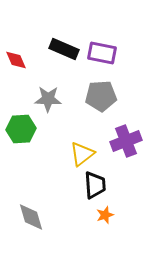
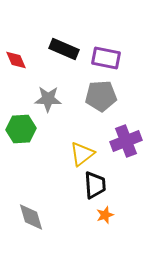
purple rectangle: moved 4 px right, 5 px down
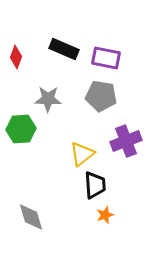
red diamond: moved 3 px up; rotated 45 degrees clockwise
gray pentagon: rotated 12 degrees clockwise
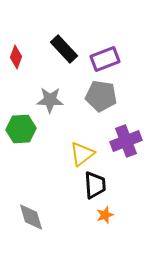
black rectangle: rotated 24 degrees clockwise
purple rectangle: moved 1 px left, 1 px down; rotated 32 degrees counterclockwise
gray star: moved 2 px right, 1 px down
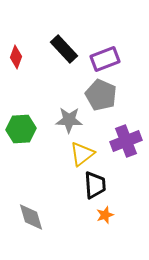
gray pentagon: moved 1 px up; rotated 16 degrees clockwise
gray star: moved 19 px right, 20 px down
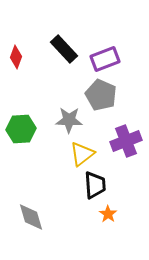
orange star: moved 3 px right, 1 px up; rotated 18 degrees counterclockwise
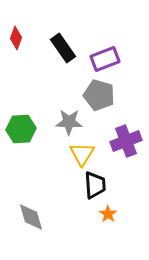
black rectangle: moved 1 px left, 1 px up; rotated 8 degrees clockwise
red diamond: moved 19 px up
gray pentagon: moved 2 px left; rotated 8 degrees counterclockwise
gray star: moved 2 px down
yellow triangle: rotated 20 degrees counterclockwise
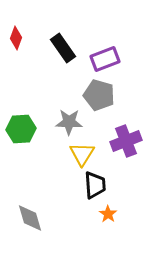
gray diamond: moved 1 px left, 1 px down
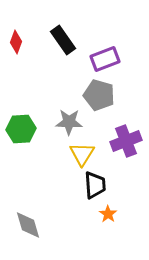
red diamond: moved 4 px down
black rectangle: moved 8 px up
gray diamond: moved 2 px left, 7 px down
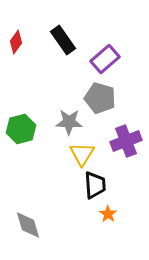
red diamond: rotated 15 degrees clockwise
purple rectangle: rotated 20 degrees counterclockwise
gray pentagon: moved 1 px right, 3 px down
green hexagon: rotated 12 degrees counterclockwise
